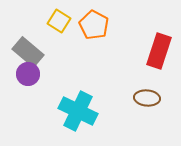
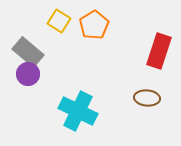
orange pentagon: rotated 12 degrees clockwise
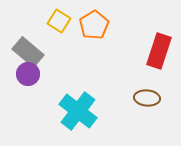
cyan cross: rotated 12 degrees clockwise
